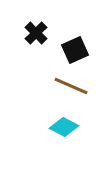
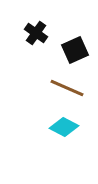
black cross: rotated 10 degrees counterclockwise
brown line: moved 4 px left, 2 px down
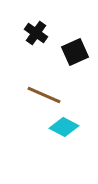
black square: moved 2 px down
brown line: moved 23 px left, 7 px down
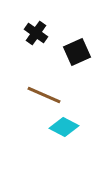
black square: moved 2 px right
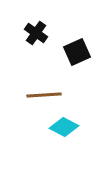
brown line: rotated 28 degrees counterclockwise
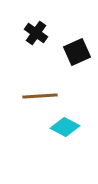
brown line: moved 4 px left, 1 px down
cyan diamond: moved 1 px right
